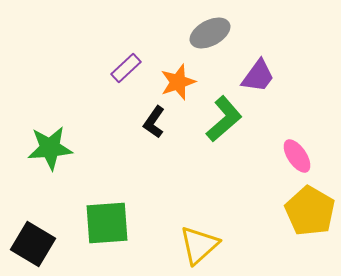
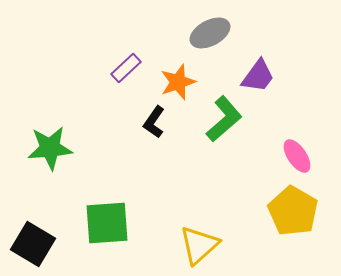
yellow pentagon: moved 17 px left
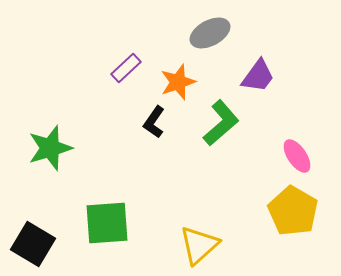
green L-shape: moved 3 px left, 4 px down
green star: rotated 12 degrees counterclockwise
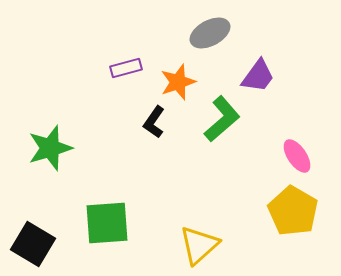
purple rectangle: rotated 28 degrees clockwise
green L-shape: moved 1 px right, 4 px up
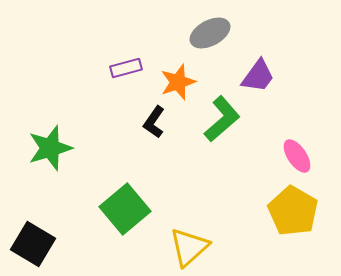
green square: moved 18 px right, 14 px up; rotated 36 degrees counterclockwise
yellow triangle: moved 10 px left, 2 px down
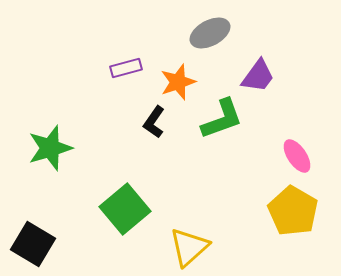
green L-shape: rotated 21 degrees clockwise
